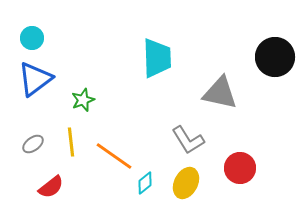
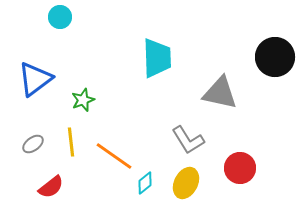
cyan circle: moved 28 px right, 21 px up
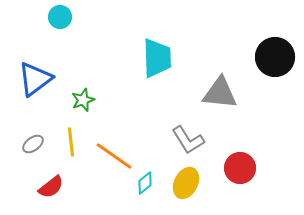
gray triangle: rotated 6 degrees counterclockwise
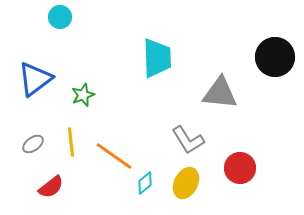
green star: moved 5 px up
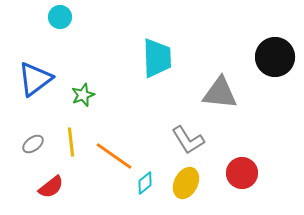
red circle: moved 2 px right, 5 px down
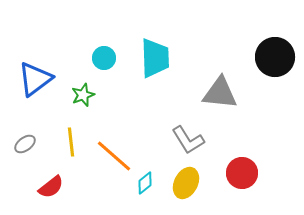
cyan circle: moved 44 px right, 41 px down
cyan trapezoid: moved 2 px left
gray ellipse: moved 8 px left
orange line: rotated 6 degrees clockwise
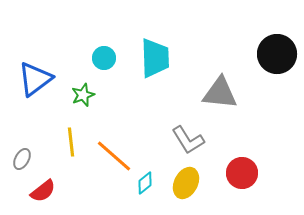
black circle: moved 2 px right, 3 px up
gray ellipse: moved 3 px left, 15 px down; rotated 25 degrees counterclockwise
red semicircle: moved 8 px left, 4 px down
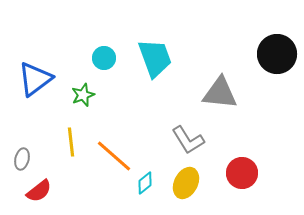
cyan trapezoid: rotated 18 degrees counterclockwise
gray ellipse: rotated 15 degrees counterclockwise
red semicircle: moved 4 px left
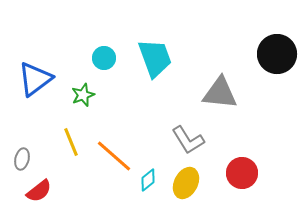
yellow line: rotated 16 degrees counterclockwise
cyan diamond: moved 3 px right, 3 px up
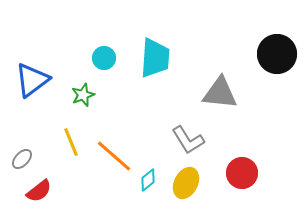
cyan trapezoid: rotated 24 degrees clockwise
blue triangle: moved 3 px left, 1 px down
gray ellipse: rotated 30 degrees clockwise
